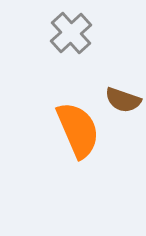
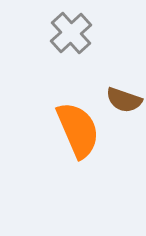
brown semicircle: moved 1 px right
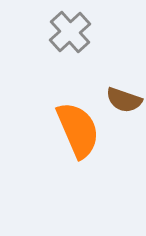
gray cross: moved 1 px left, 1 px up
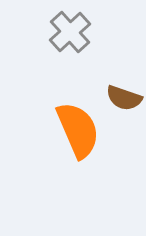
brown semicircle: moved 2 px up
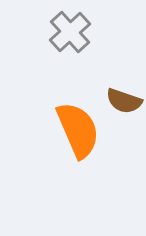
brown semicircle: moved 3 px down
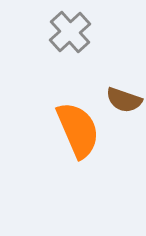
brown semicircle: moved 1 px up
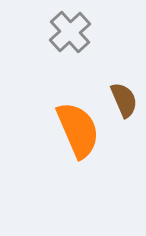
brown semicircle: rotated 132 degrees counterclockwise
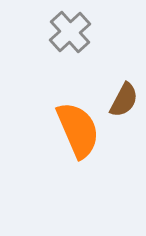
brown semicircle: rotated 51 degrees clockwise
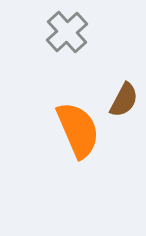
gray cross: moved 3 px left
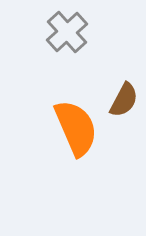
orange semicircle: moved 2 px left, 2 px up
